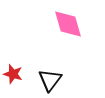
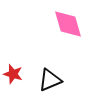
black triangle: rotated 30 degrees clockwise
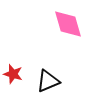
black triangle: moved 2 px left, 1 px down
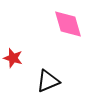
red star: moved 16 px up
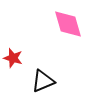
black triangle: moved 5 px left
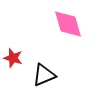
black triangle: moved 1 px right, 6 px up
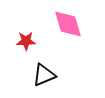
red star: moved 13 px right, 17 px up; rotated 18 degrees counterclockwise
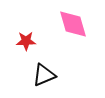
pink diamond: moved 5 px right
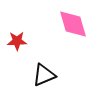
red star: moved 9 px left
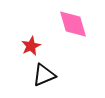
red star: moved 14 px right, 5 px down; rotated 24 degrees counterclockwise
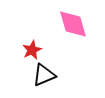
red star: moved 1 px right, 4 px down
